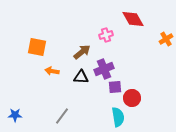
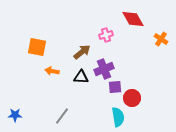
orange cross: moved 5 px left; rotated 24 degrees counterclockwise
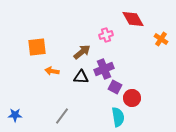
orange square: rotated 18 degrees counterclockwise
purple square: rotated 32 degrees clockwise
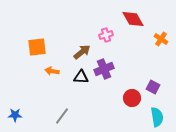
purple square: moved 38 px right
cyan semicircle: moved 39 px right
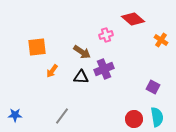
red diamond: rotated 20 degrees counterclockwise
orange cross: moved 1 px down
brown arrow: rotated 72 degrees clockwise
orange arrow: rotated 64 degrees counterclockwise
red circle: moved 2 px right, 21 px down
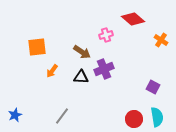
blue star: rotated 24 degrees counterclockwise
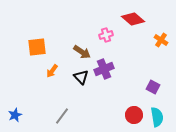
black triangle: rotated 42 degrees clockwise
red circle: moved 4 px up
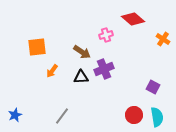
orange cross: moved 2 px right, 1 px up
black triangle: rotated 49 degrees counterclockwise
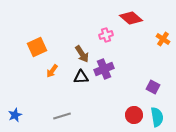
red diamond: moved 2 px left, 1 px up
orange square: rotated 18 degrees counterclockwise
brown arrow: moved 2 px down; rotated 24 degrees clockwise
gray line: rotated 36 degrees clockwise
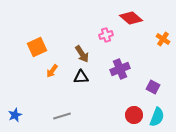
purple cross: moved 16 px right
cyan semicircle: rotated 30 degrees clockwise
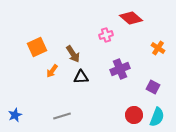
orange cross: moved 5 px left, 9 px down
brown arrow: moved 9 px left
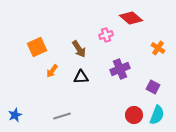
brown arrow: moved 6 px right, 5 px up
cyan semicircle: moved 2 px up
